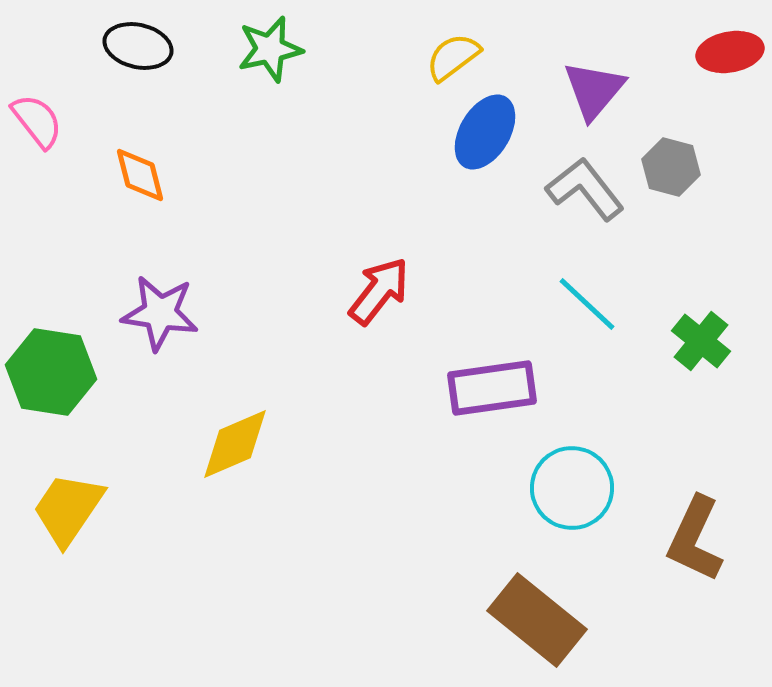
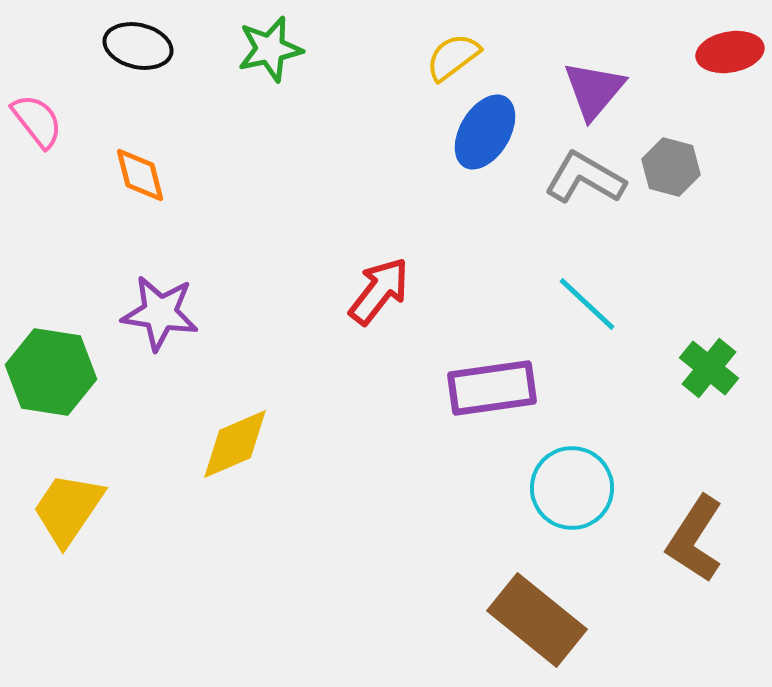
gray L-shape: moved 11 px up; rotated 22 degrees counterclockwise
green cross: moved 8 px right, 27 px down
brown L-shape: rotated 8 degrees clockwise
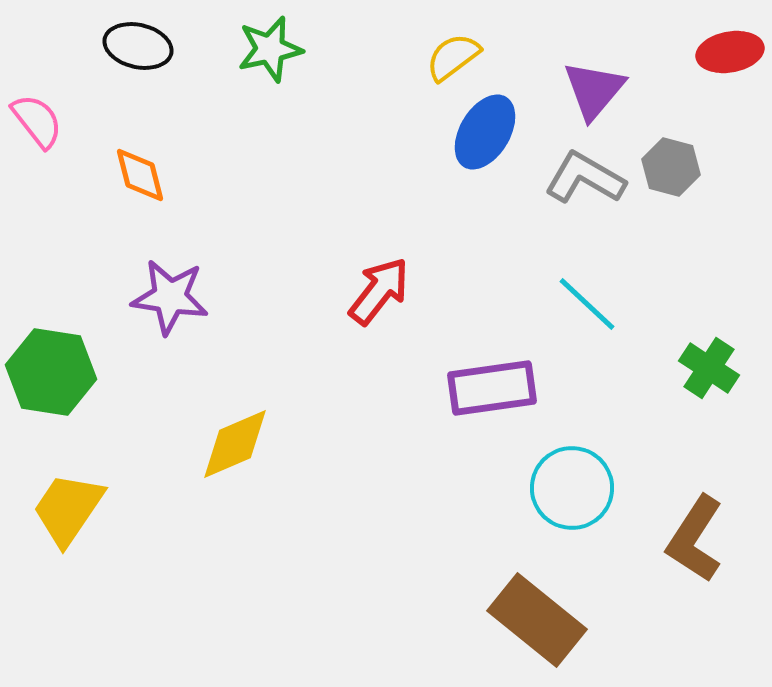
purple star: moved 10 px right, 16 px up
green cross: rotated 6 degrees counterclockwise
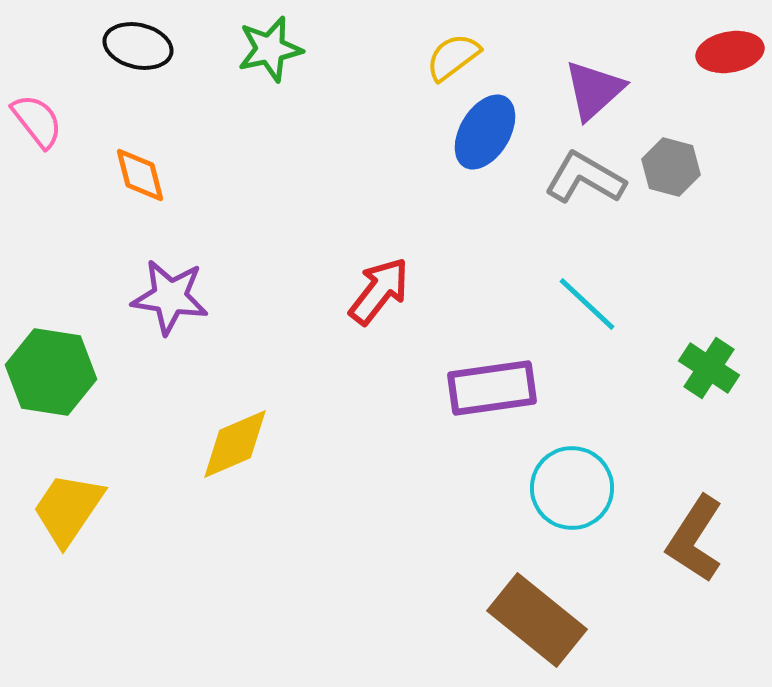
purple triangle: rotated 8 degrees clockwise
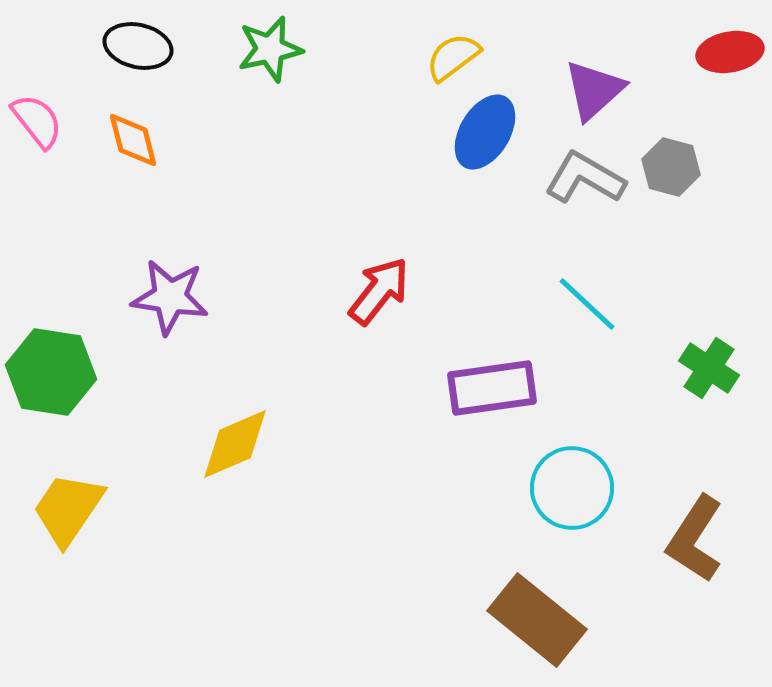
orange diamond: moved 7 px left, 35 px up
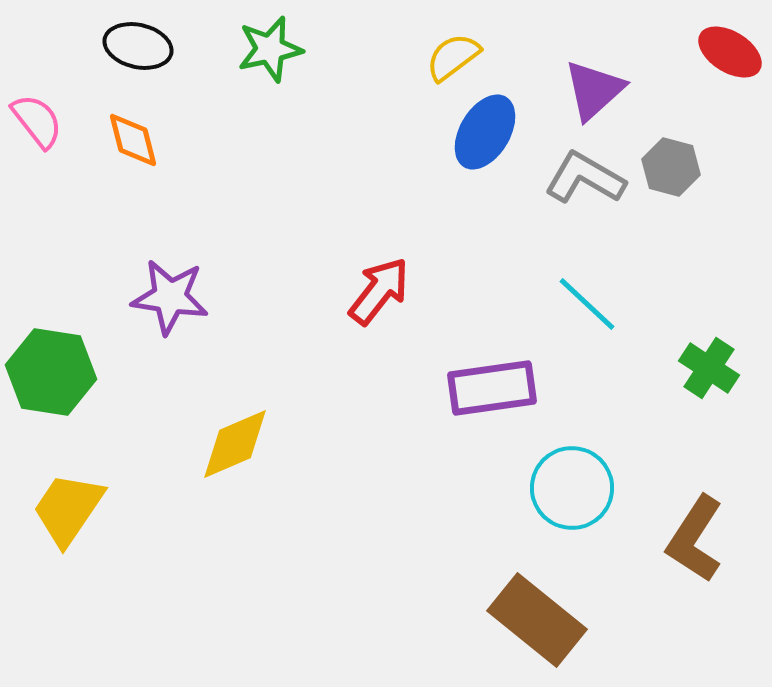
red ellipse: rotated 42 degrees clockwise
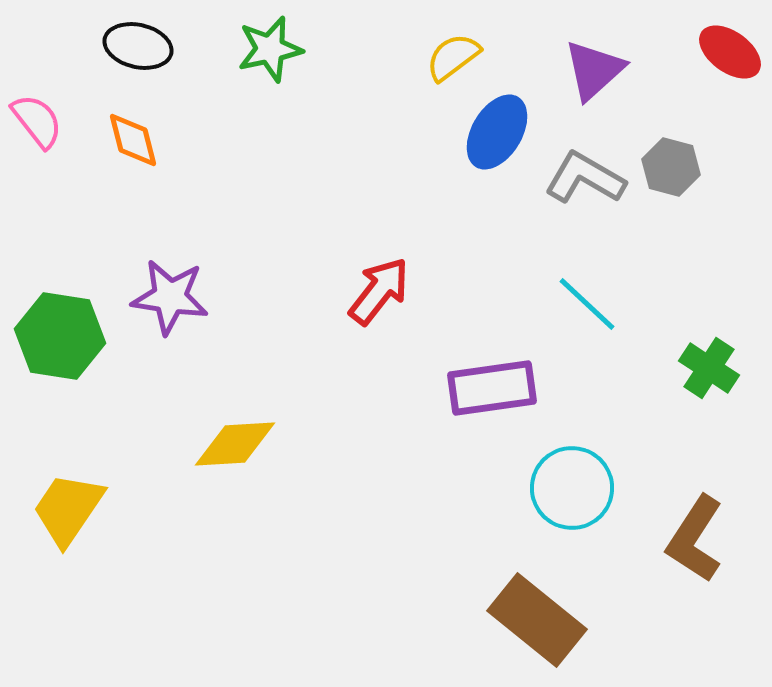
red ellipse: rotated 4 degrees clockwise
purple triangle: moved 20 px up
blue ellipse: moved 12 px right
green hexagon: moved 9 px right, 36 px up
yellow diamond: rotated 20 degrees clockwise
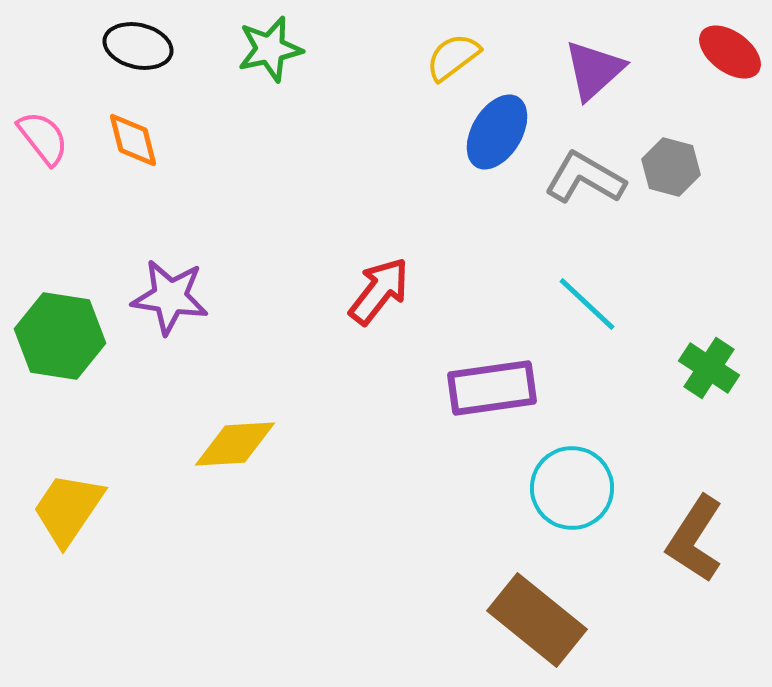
pink semicircle: moved 6 px right, 17 px down
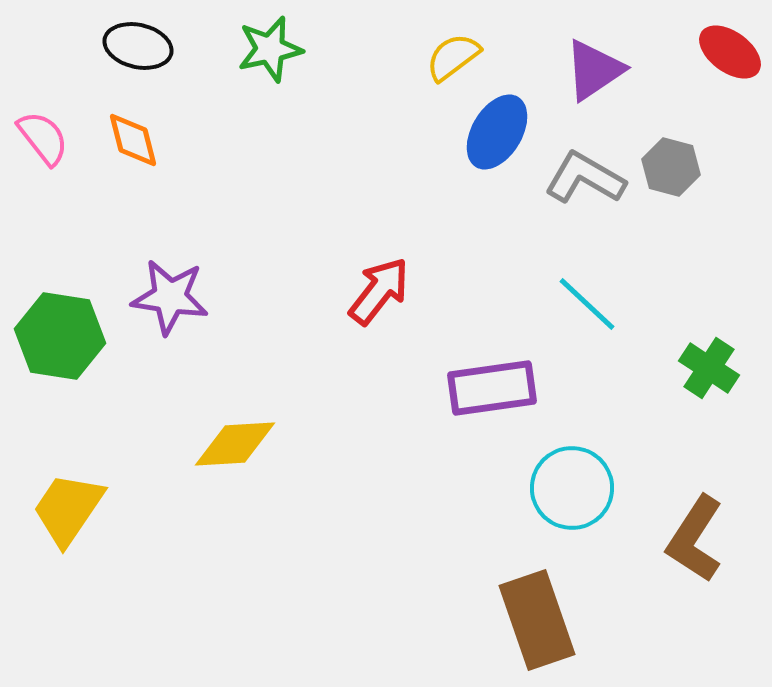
purple triangle: rotated 8 degrees clockwise
brown rectangle: rotated 32 degrees clockwise
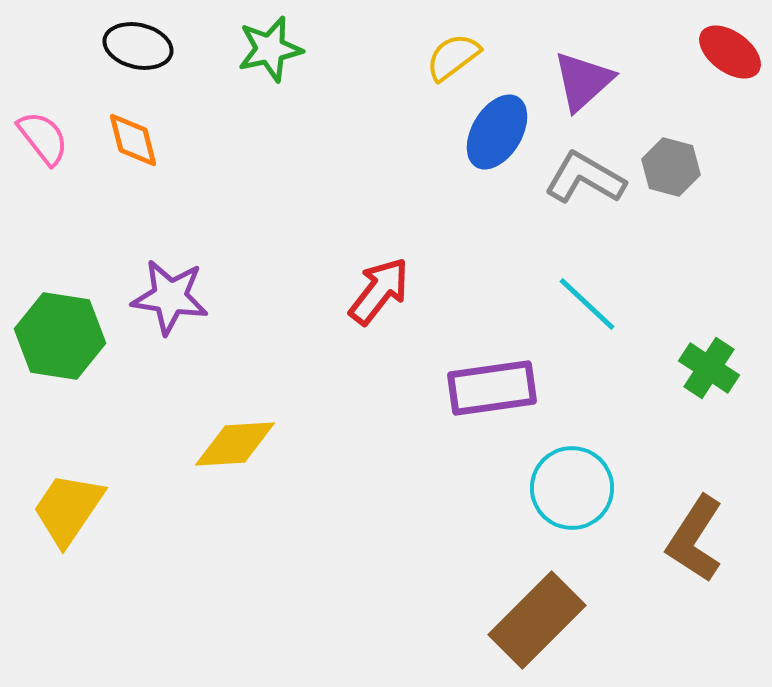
purple triangle: moved 11 px left, 11 px down; rotated 8 degrees counterclockwise
brown rectangle: rotated 64 degrees clockwise
